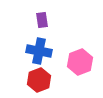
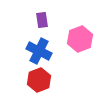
blue cross: rotated 15 degrees clockwise
pink hexagon: moved 23 px up
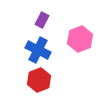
purple rectangle: rotated 35 degrees clockwise
blue cross: moved 1 px left, 1 px up
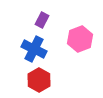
blue cross: moved 4 px left, 1 px up
red hexagon: rotated 10 degrees counterclockwise
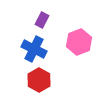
pink hexagon: moved 1 px left, 3 px down
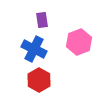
purple rectangle: rotated 35 degrees counterclockwise
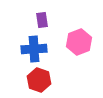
blue cross: rotated 30 degrees counterclockwise
red hexagon: rotated 10 degrees counterclockwise
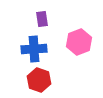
purple rectangle: moved 1 px up
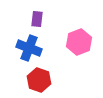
purple rectangle: moved 5 px left; rotated 14 degrees clockwise
blue cross: moved 5 px left, 1 px up; rotated 25 degrees clockwise
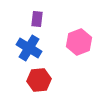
blue cross: rotated 10 degrees clockwise
red hexagon: rotated 25 degrees counterclockwise
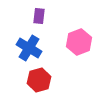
purple rectangle: moved 2 px right, 3 px up
red hexagon: rotated 10 degrees counterclockwise
